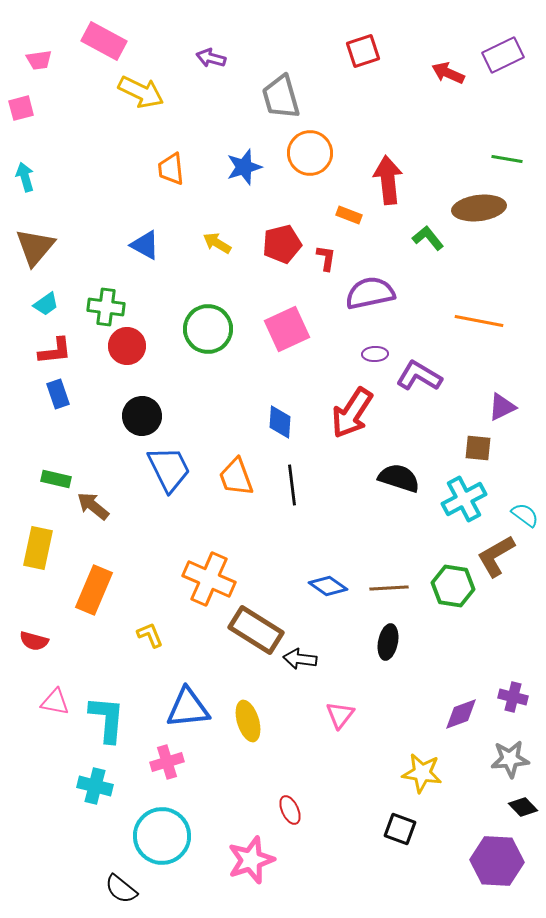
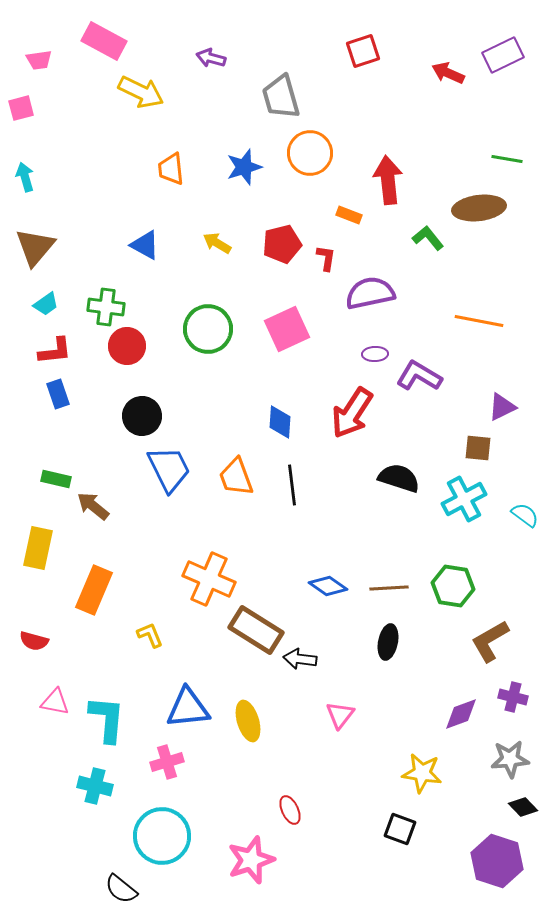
brown L-shape at (496, 556): moved 6 px left, 85 px down
purple hexagon at (497, 861): rotated 15 degrees clockwise
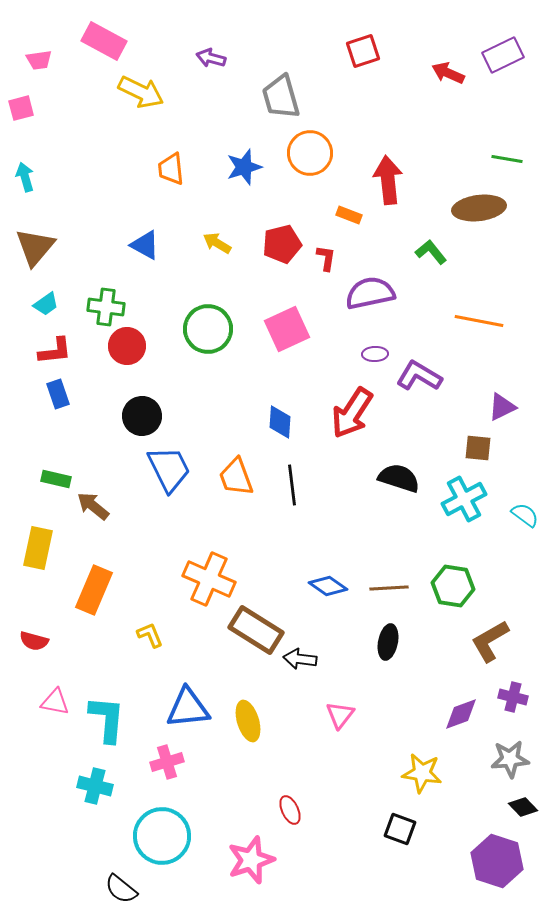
green L-shape at (428, 238): moved 3 px right, 14 px down
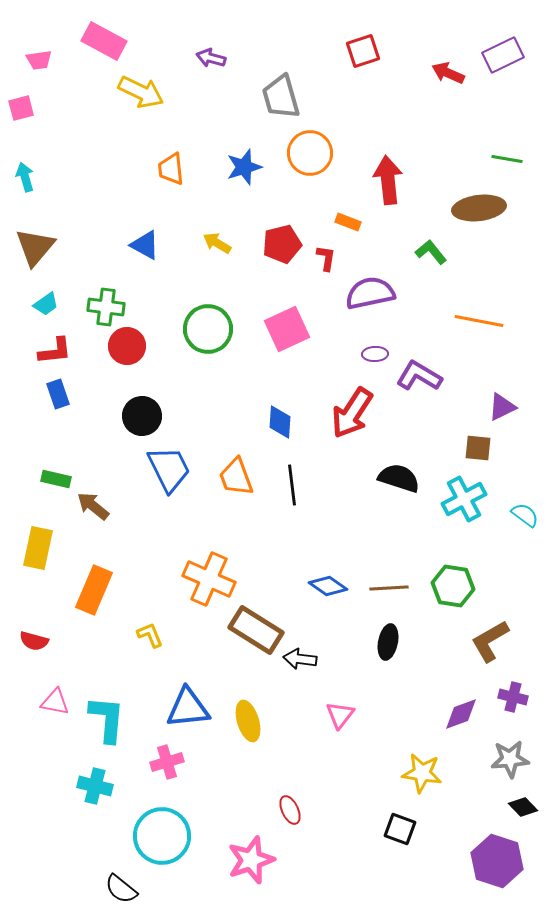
orange rectangle at (349, 215): moved 1 px left, 7 px down
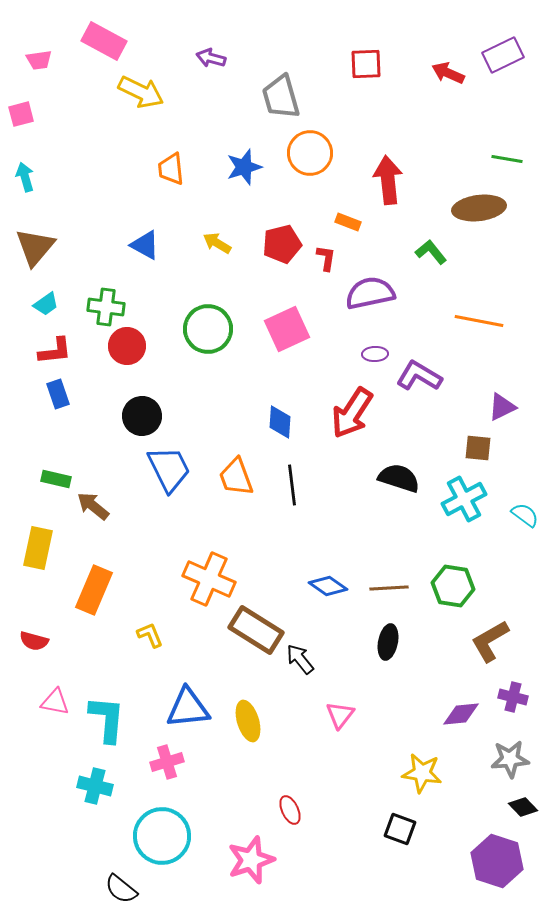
red square at (363, 51): moved 3 px right, 13 px down; rotated 16 degrees clockwise
pink square at (21, 108): moved 6 px down
black arrow at (300, 659): rotated 44 degrees clockwise
purple diamond at (461, 714): rotated 15 degrees clockwise
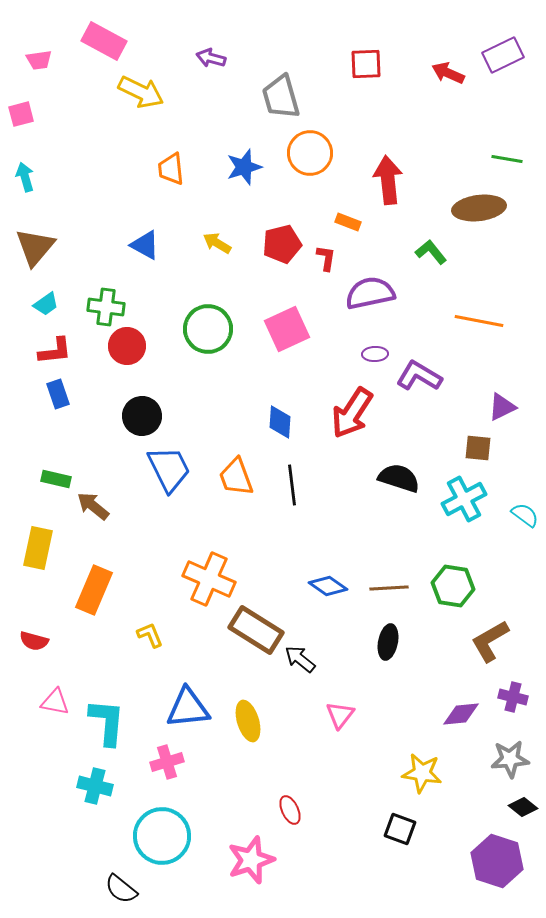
black arrow at (300, 659): rotated 12 degrees counterclockwise
cyan L-shape at (107, 719): moved 3 px down
black diamond at (523, 807): rotated 8 degrees counterclockwise
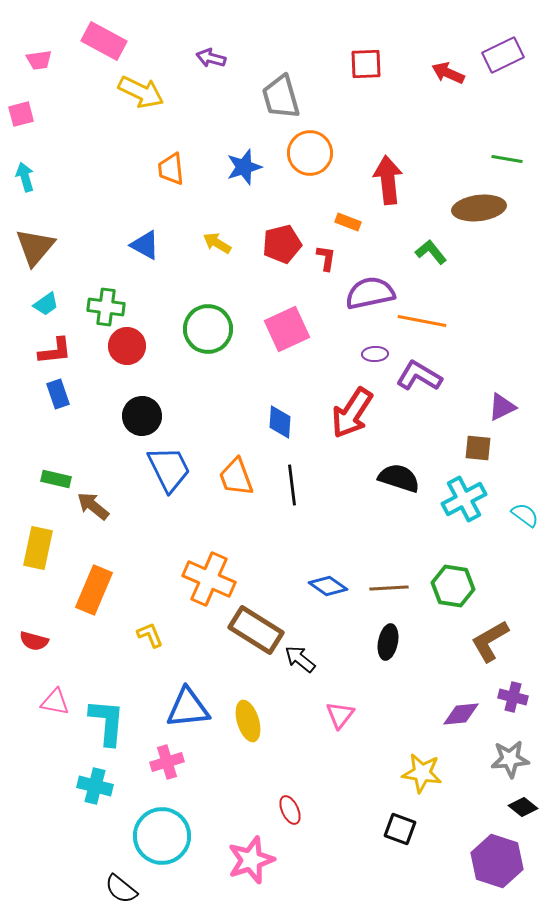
orange line at (479, 321): moved 57 px left
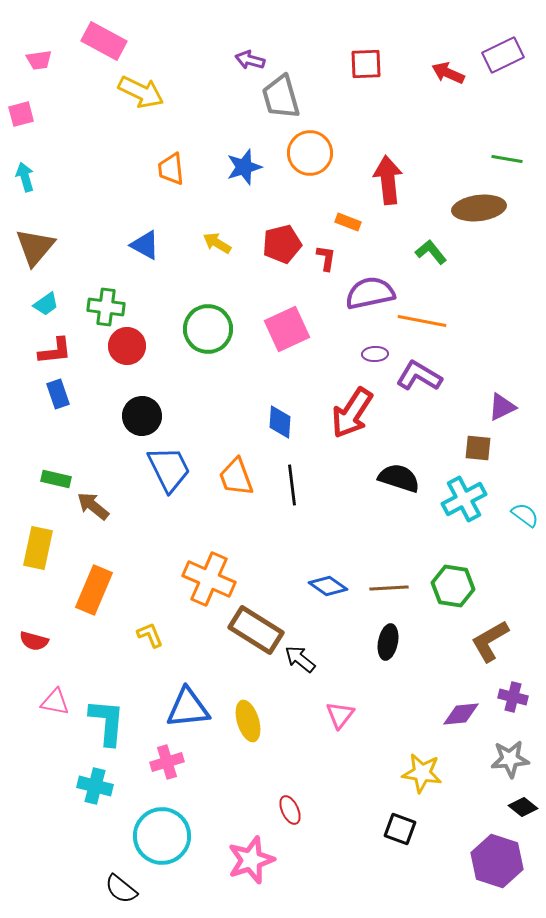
purple arrow at (211, 58): moved 39 px right, 2 px down
